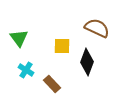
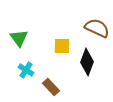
brown rectangle: moved 1 px left, 3 px down
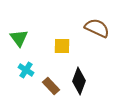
black diamond: moved 8 px left, 19 px down
brown rectangle: moved 1 px up
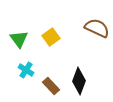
green triangle: moved 1 px down
yellow square: moved 11 px left, 9 px up; rotated 36 degrees counterclockwise
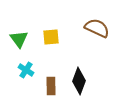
yellow square: rotated 30 degrees clockwise
brown rectangle: rotated 42 degrees clockwise
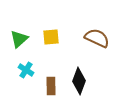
brown semicircle: moved 10 px down
green triangle: rotated 24 degrees clockwise
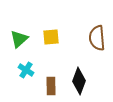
brown semicircle: rotated 120 degrees counterclockwise
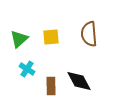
brown semicircle: moved 8 px left, 4 px up
cyan cross: moved 1 px right, 1 px up
black diamond: rotated 48 degrees counterclockwise
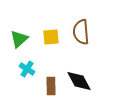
brown semicircle: moved 8 px left, 2 px up
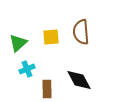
green triangle: moved 1 px left, 4 px down
cyan cross: rotated 35 degrees clockwise
black diamond: moved 1 px up
brown rectangle: moved 4 px left, 3 px down
